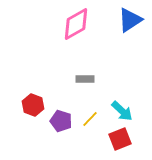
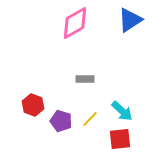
pink diamond: moved 1 px left, 1 px up
red square: rotated 15 degrees clockwise
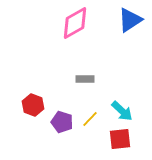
purple pentagon: moved 1 px right, 1 px down
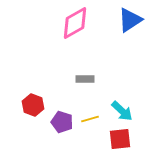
yellow line: rotated 30 degrees clockwise
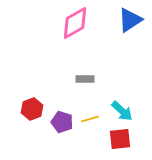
red hexagon: moved 1 px left, 4 px down; rotated 20 degrees clockwise
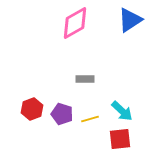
purple pentagon: moved 8 px up
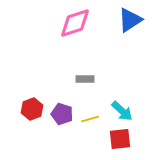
pink diamond: rotated 12 degrees clockwise
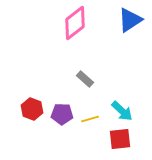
pink diamond: rotated 20 degrees counterclockwise
gray rectangle: rotated 42 degrees clockwise
red hexagon: rotated 20 degrees counterclockwise
purple pentagon: rotated 15 degrees counterclockwise
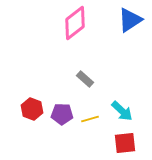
red square: moved 5 px right, 4 px down
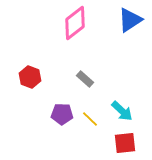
red hexagon: moved 2 px left, 32 px up
yellow line: rotated 60 degrees clockwise
